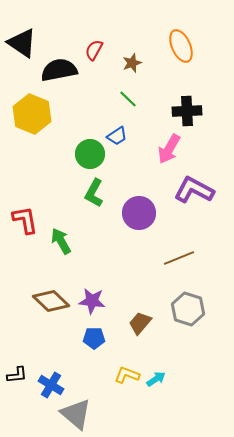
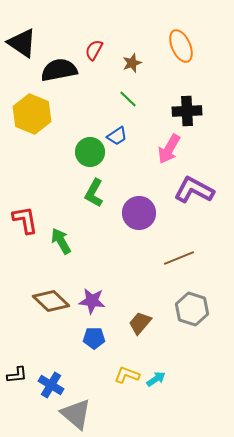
green circle: moved 2 px up
gray hexagon: moved 4 px right
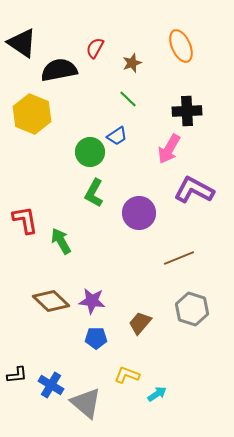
red semicircle: moved 1 px right, 2 px up
blue pentagon: moved 2 px right
cyan arrow: moved 1 px right, 15 px down
gray triangle: moved 10 px right, 11 px up
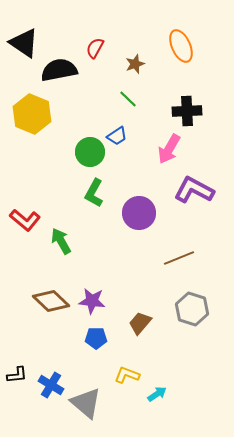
black triangle: moved 2 px right
brown star: moved 3 px right, 1 px down
red L-shape: rotated 140 degrees clockwise
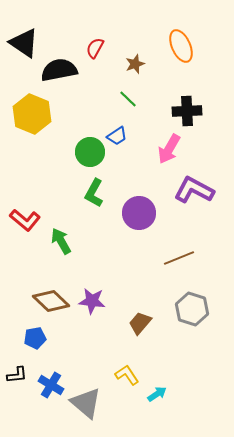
blue pentagon: moved 61 px left; rotated 10 degrees counterclockwise
yellow L-shape: rotated 35 degrees clockwise
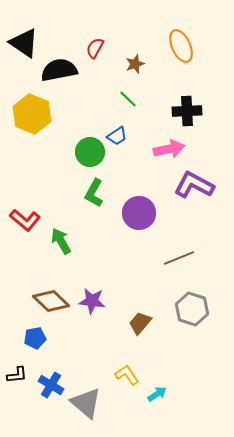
pink arrow: rotated 132 degrees counterclockwise
purple L-shape: moved 5 px up
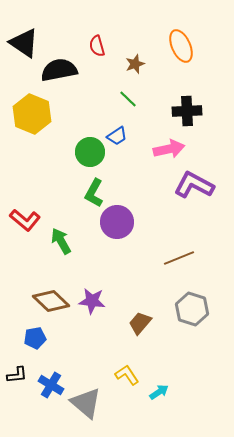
red semicircle: moved 2 px right, 2 px up; rotated 45 degrees counterclockwise
purple circle: moved 22 px left, 9 px down
cyan arrow: moved 2 px right, 2 px up
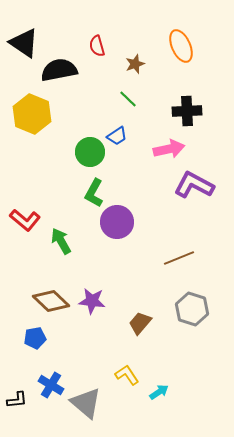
black L-shape: moved 25 px down
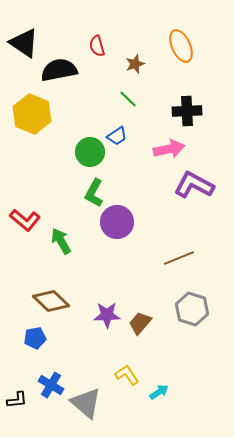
purple star: moved 15 px right, 14 px down; rotated 8 degrees counterclockwise
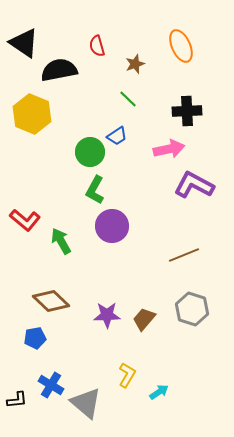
green L-shape: moved 1 px right, 3 px up
purple circle: moved 5 px left, 4 px down
brown line: moved 5 px right, 3 px up
brown trapezoid: moved 4 px right, 4 px up
yellow L-shape: rotated 65 degrees clockwise
